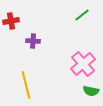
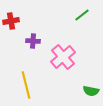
pink cross: moved 20 px left, 7 px up
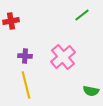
purple cross: moved 8 px left, 15 px down
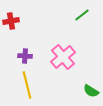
yellow line: moved 1 px right
green semicircle: rotated 21 degrees clockwise
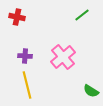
red cross: moved 6 px right, 4 px up; rotated 21 degrees clockwise
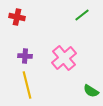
pink cross: moved 1 px right, 1 px down
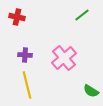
purple cross: moved 1 px up
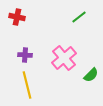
green line: moved 3 px left, 2 px down
green semicircle: moved 16 px up; rotated 77 degrees counterclockwise
